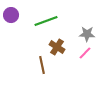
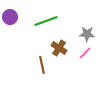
purple circle: moved 1 px left, 2 px down
brown cross: moved 2 px right, 1 px down
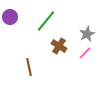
green line: rotated 30 degrees counterclockwise
gray star: rotated 28 degrees counterclockwise
brown cross: moved 2 px up
brown line: moved 13 px left, 2 px down
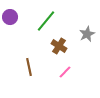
pink line: moved 20 px left, 19 px down
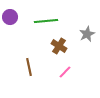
green line: rotated 45 degrees clockwise
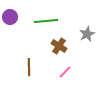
brown line: rotated 12 degrees clockwise
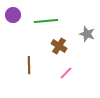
purple circle: moved 3 px right, 2 px up
gray star: rotated 28 degrees counterclockwise
brown line: moved 2 px up
pink line: moved 1 px right, 1 px down
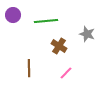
brown line: moved 3 px down
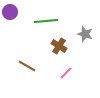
purple circle: moved 3 px left, 3 px up
gray star: moved 2 px left
brown line: moved 2 px left, 2 px up; rotated 60 degrees counterclockwise
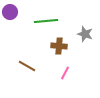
brown cross: rotated 28 degrees counterclockwise
pink line: moved 1 px left; rotated 16 degrees counterclockwise
